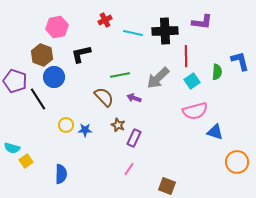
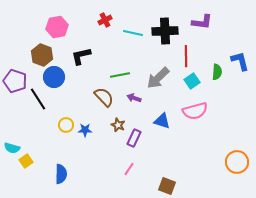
black L-shape: moved 2 px down
blue triangle: moved 53 px left, 11 px up
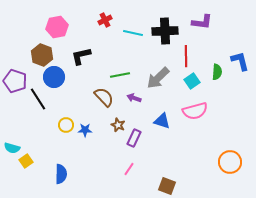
orange circle: moved 7 px left
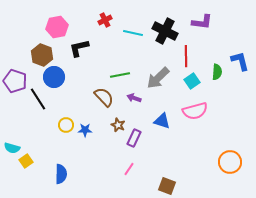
black cross: rotated 30 degrees clockwise
black L-shape: moved 2 px left, 8 px up
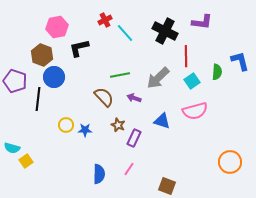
cyan line: moved 8 px left; rotated 36 degrees clockwise
black line: rotated 40 degrees clockwise
blue semicircle: moved 38 px right
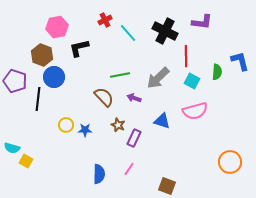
cyan line: moved 3 px right
cyan square: rotated 28 degrees counterclockwise
yellow square: rotated 24 degrees counterclockwise
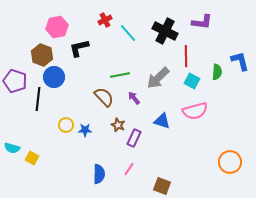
purple arrow: rotated 32 degrees clockwise
yellow square: moved 6 px right, 3 px up
brown square: moved 5 px left
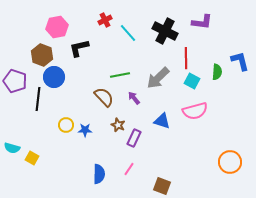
red line: moved 2 px down
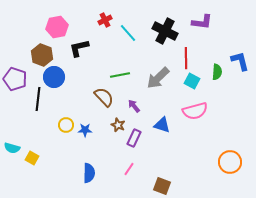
purple pentagon: moved 2 px up
purple arrow: moved 8 px down
blue triangle: moved 4 px down
blue semicircle: moved 10 px left, 1 px up
